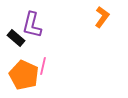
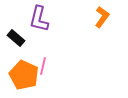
purple L-shape: moved 7 px right, 6 px up
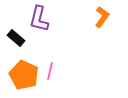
pink line: moved 7 px right, 5 px down
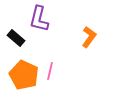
orange L-shape: moved 13 px left, 20 px down
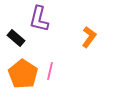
orange pentagon: moved 1 px left, 1 px up; rotated 8 degrees clockwise
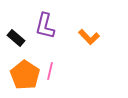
purple L-shape: moved 6 px right, 7 px down
orange L-shape: rotated 100 degrees clockwise
orange pentagon: moved 2 px right, 1 px down
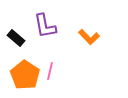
purple L-shape: rotated 24 degrees counterclockwise
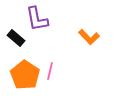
purple L-shape: moved 8 px left, 7 px up
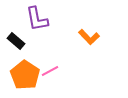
black rectangle: moved 3 px down
pink line: rotated 48 degrees clockwise
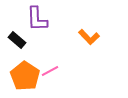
purple L-shape: rotated 8 degrees clockwise
black rectangle: moved 1 px right, 1 px up
orange pentagon: moved 1 px down
